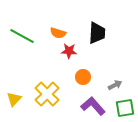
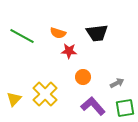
black trapezoid: rotated 80 degrees clockwise
gray arrow: moved 2 px right, 2 px up
yellow cross: moved 2 px left
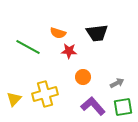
green line: moved 6 px right, 11 px down
yellow cross: rotated 30 degrees clockwise
green square: moved 2 px left, 1 px up
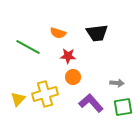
red star: moved 1 px left, 5 px down
orange circle: moved 10 px left
gray arrow: rotated 32 degrees clockwise
yellow triangle: moved 4 px right
purple L-shape: moved 2 px left, 3 px up
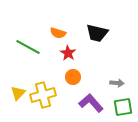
black trapezoid: rotated 20 degrees clockwise
red star: moved 3 px up; rotated 28 degrees clockwise
yellow cross: moved 2 px left, 1 px down
yellow triangle: moved 6 px up
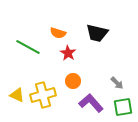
orange circle: moved 4 px down
gray arrow: rotated 40 degrees clockwise
yellow triangle: moved 1 px left, 2 px down; rotated 49 degrees counterclockwise
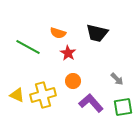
gray arrow: moved 4 px up
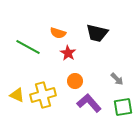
orange circle: moved 2 px right
purple L-shape: moved 2 px left
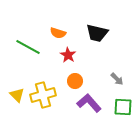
red star: moved 2 px down
yellow triangle: rotated 21 degrees clockwise
green square: rotated 12 degrees clockwise
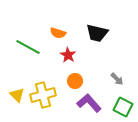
green square: rotated 24 degrees clockwise
